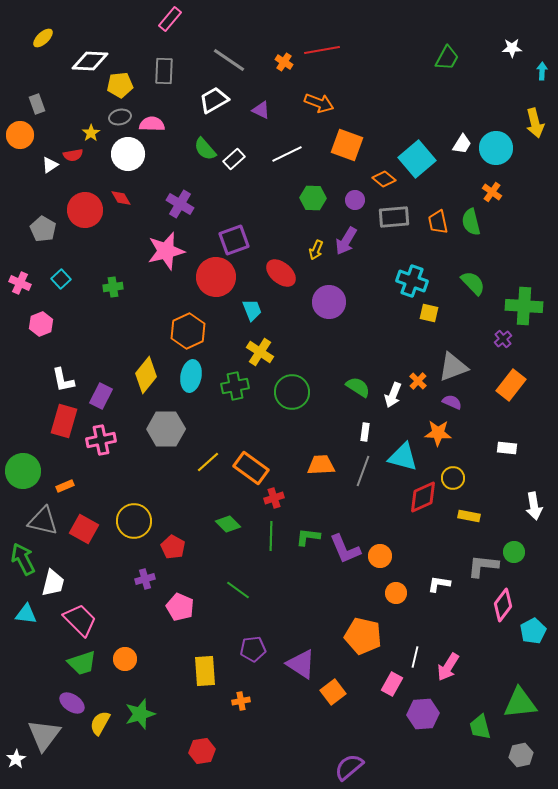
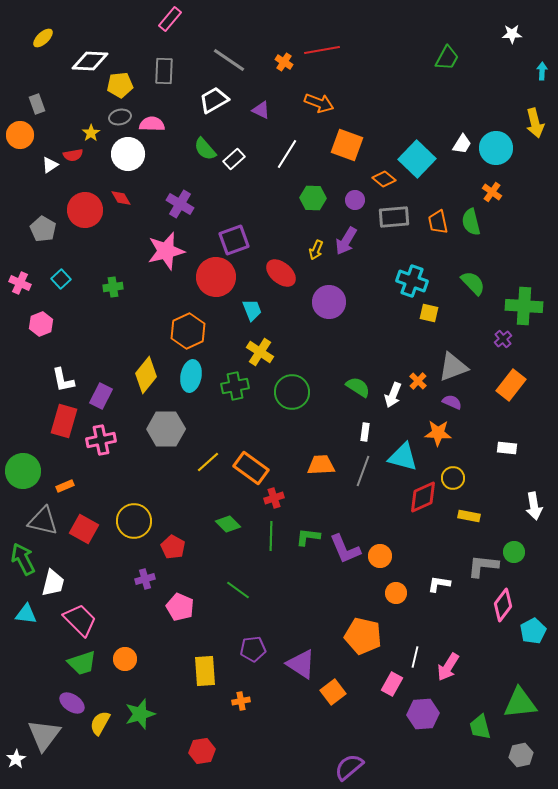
white star at (512, 48): moved 14 px up
white line at (287, 154): rotated 32 degrees counterclockwise
cyan square at (417, 159): rotated 6 degrees counterclockwise
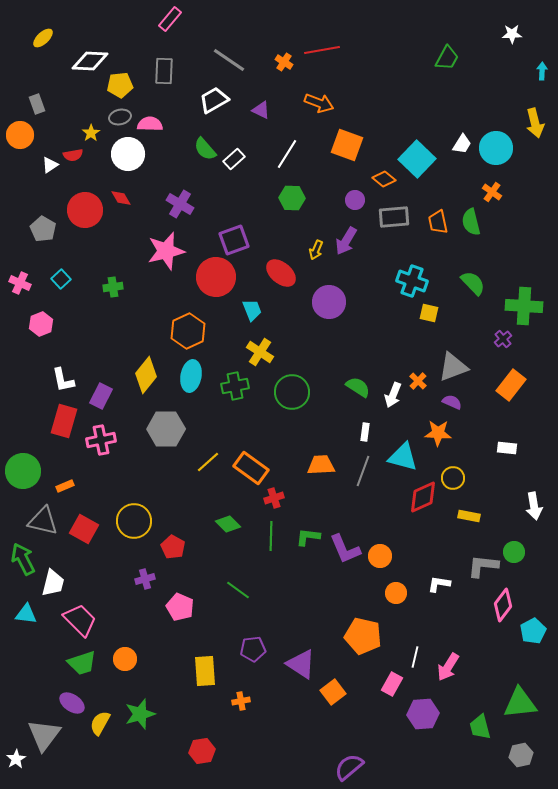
pink semicircle at (152, 124): moved 2 px left
green hexagon at (313, 198): moved 21 px left
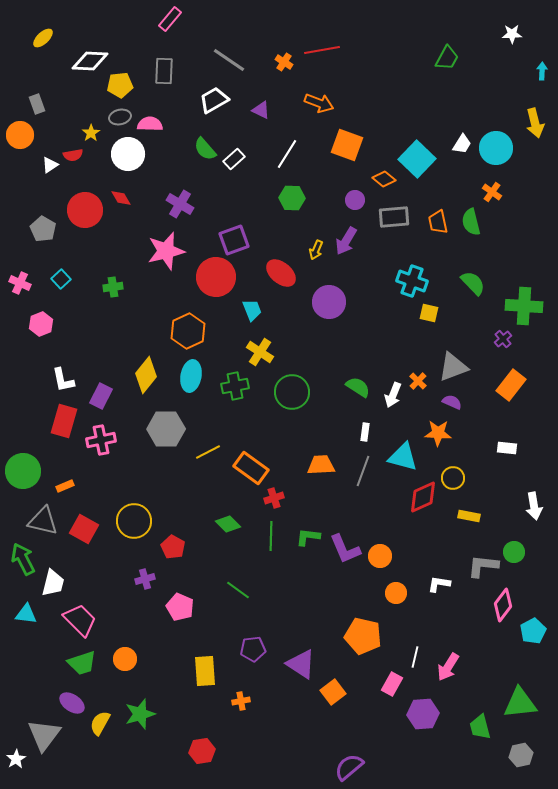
yellow line at (208, 462): moved 10 px up; rotated 15 degrees clockwise
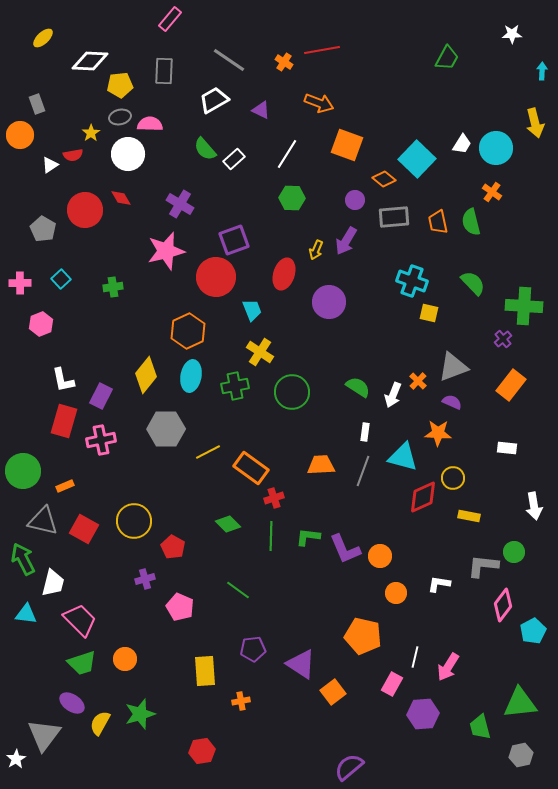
red ellipse at (281, 273): moved 3 px right, 1 px down; rotated 68 degrees clockwise
pink cross at (20, 283): rotated 25 degrees counterclockwise
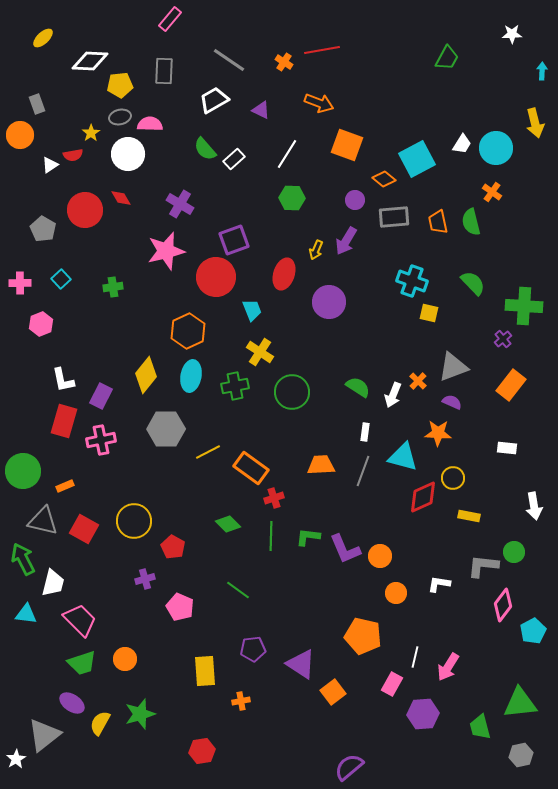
cyan square at (417, 159): rotated 18 degrees clockwise
gray triangle at (44, 735): rotated 15 degrees clockwise
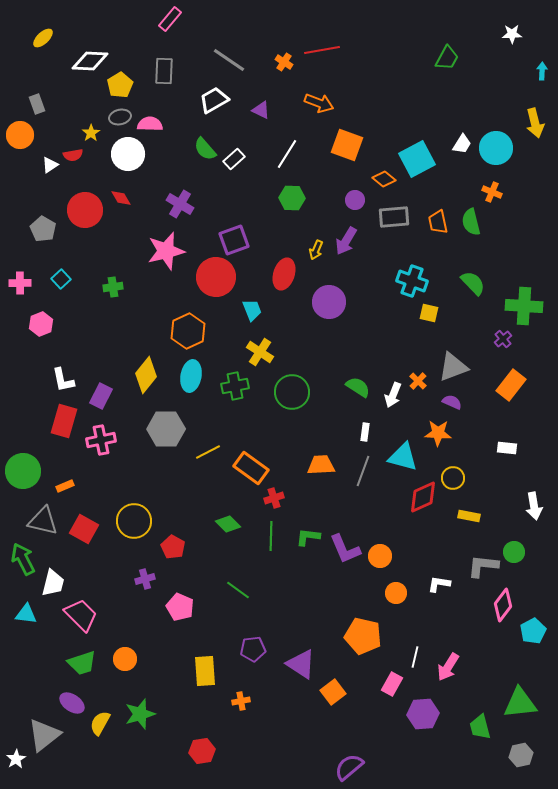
yellow pentagon at (120, 85): rotated 25 degrees counterclockwise
orange cross at (492, 192): rotated 12 degrees counterclockwise
pink trapezoid at (80, 620): moved 1 px right, 5 px up
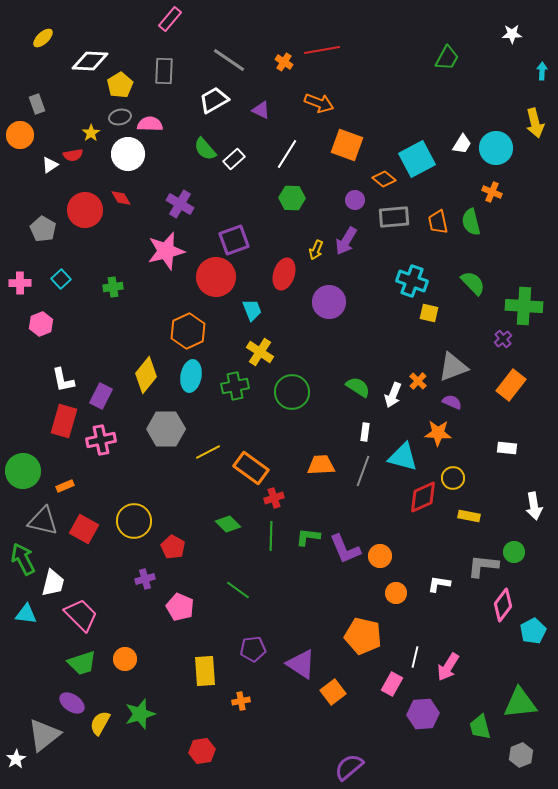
gray hexagon at (521, 755): rotated 10 degrees counterclockwise
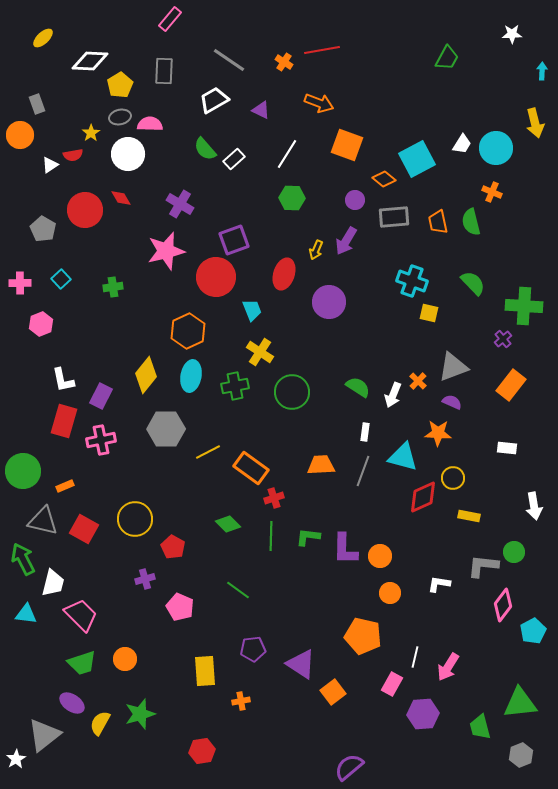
yellow circle at (134, 521): moved 1 px right, 2 px up
purple L-shape at (345, 549): rotated 24 degrees clockwise
orange circle at (396, 593): moved 6 px left
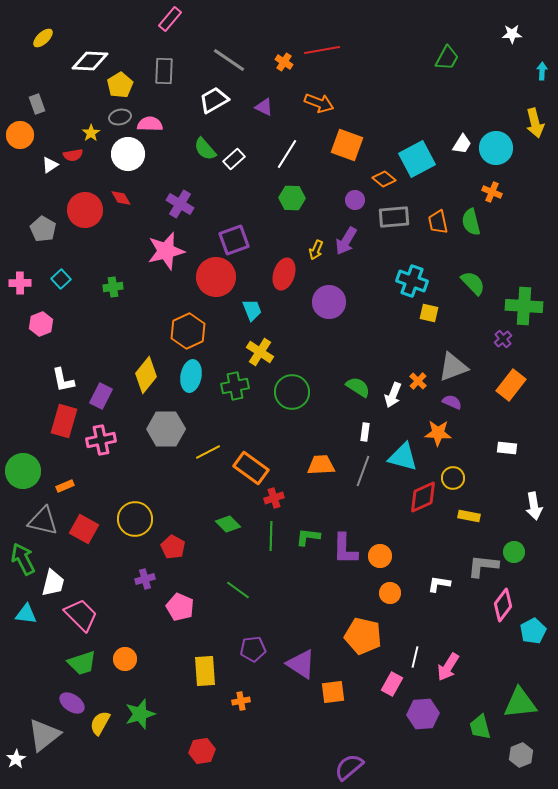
purple triangle at (261, 110): moved 3 px right, 3 px up
orange square at (333, 692): rotated 30 degrees clockwise
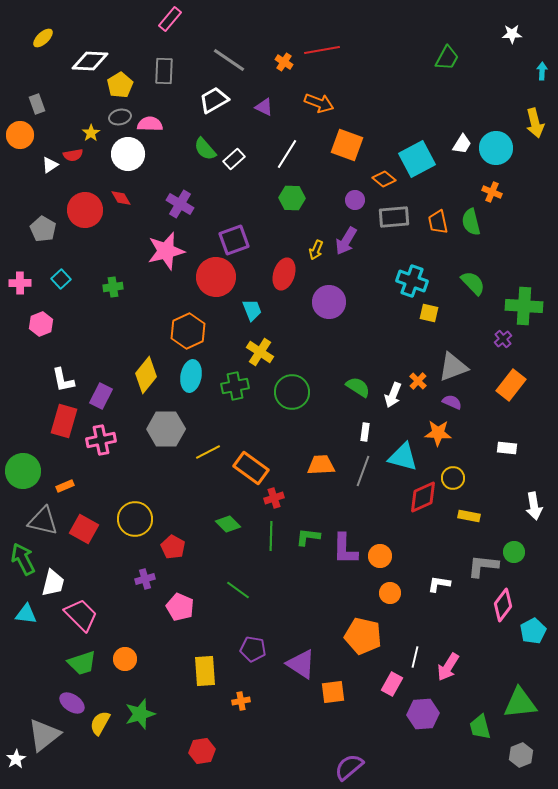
purple pentagon at (253, 649): rotated 15 degrees clockwise
